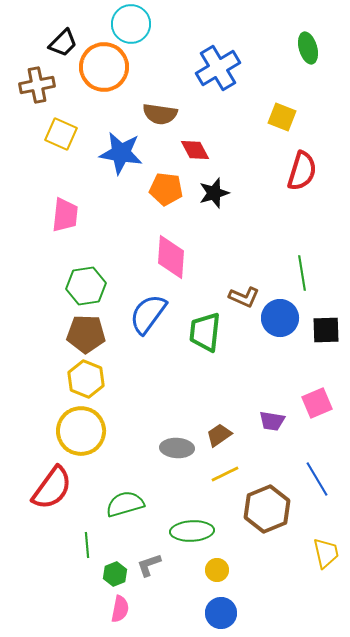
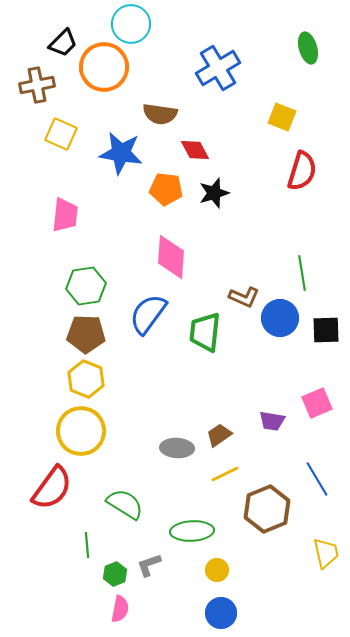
green semicircle at (125, 504): rotated 48 degrees clockwise
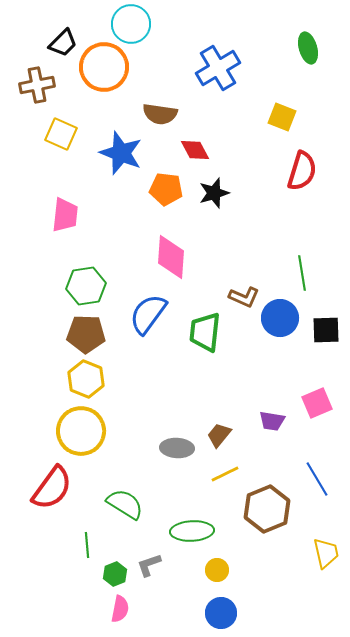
blue star at (121, 153): rotated 12 degrees clockwise
brown trapezoid at (219, 435): rotated 16 degrees counterclockwise
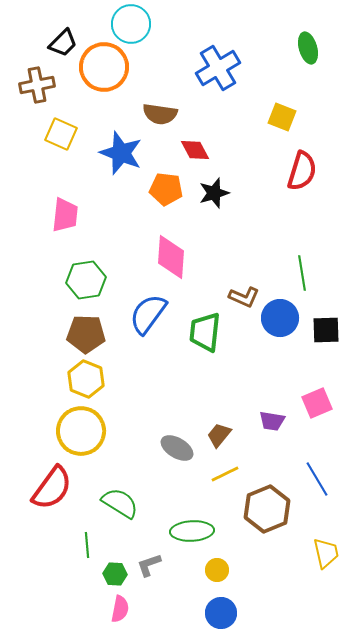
green hexagon at (86, 286): moved 6 px up
gray ellipse at (177, 448): rotated 28 degrees clockwise
green semicircle at (125, 504): moved 5 px left, 1 px up
green hexagon at (115, 574): rotated 25 degrees clockwise
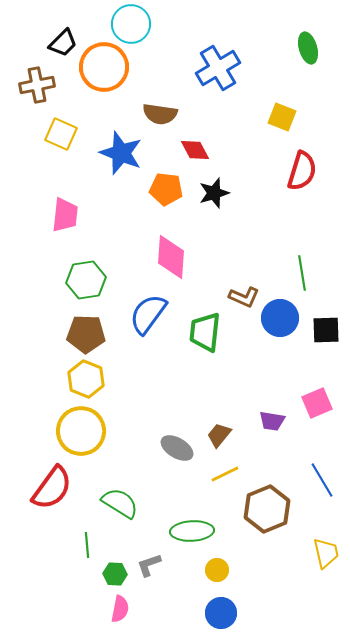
blue line at (317, 479): moved 5 px right, 1 px down
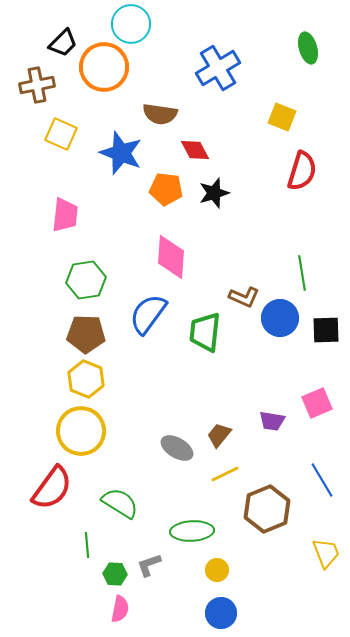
yellow trapezoid at (326, 553): rotated 8 degrees counterclockwise
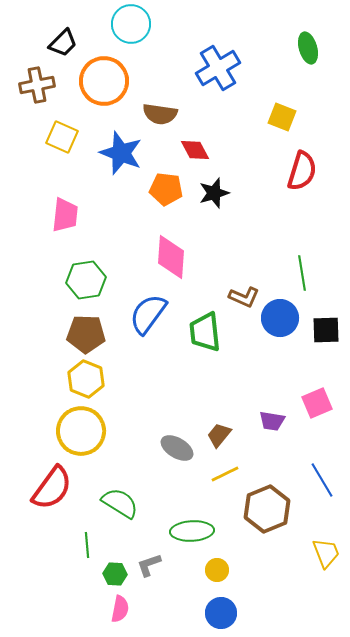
orange circle at (104, 67): moved 14 px down
yellow square at (61, 134): moved 1 px right, 3 px down
green trapezoid at (205, 332): rotated 12 degrees counterclockwise
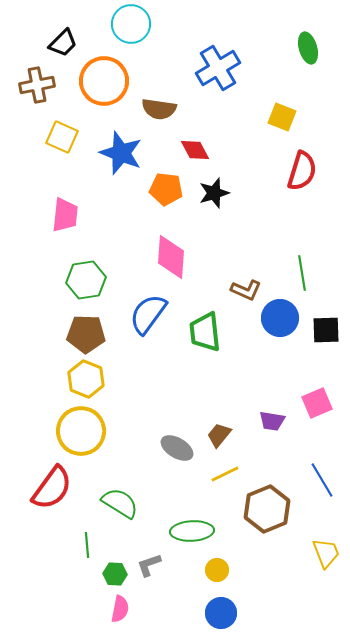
brown semicircle at (160, 114): moved 1 px left, 5 px up
brown L-shape at (244, 297): moved 2 px right, 7 px up
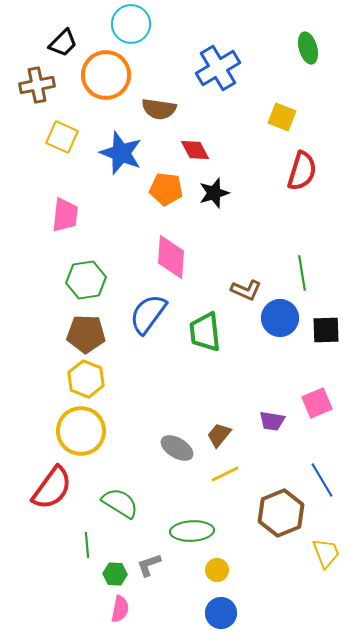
orange circle at (104, 81): moved 2 px right, 6 px up
brown hexagon at (267, 509): moved 14 px right, 4 px down
